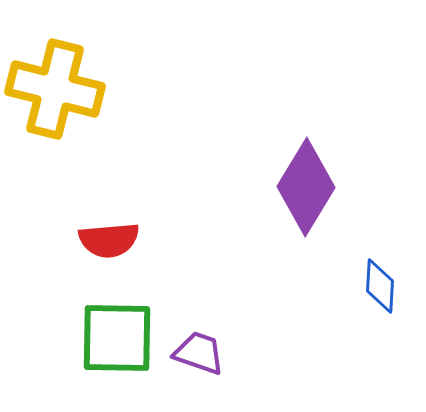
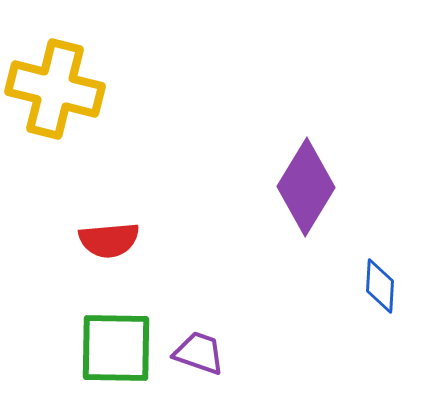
green square: moved 1 px left, 10 px down
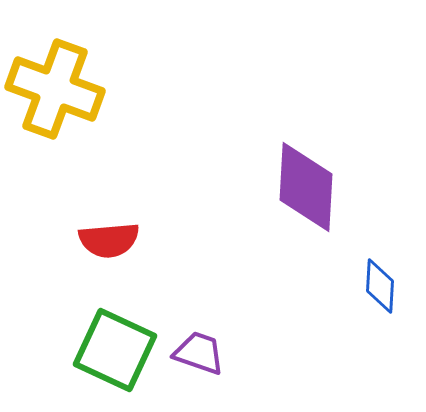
yellow cross: rotated 6 degrees clockwise
purple diamond: rotated 28 degrees counterclockwise
green square: moved 1 px left, 2 px down; rotated 24 degrees clockwise
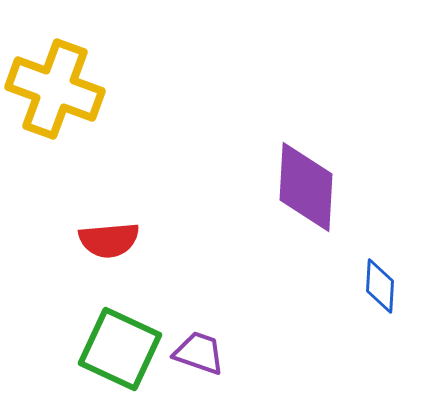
green square: moved 5 px right, 1 px up
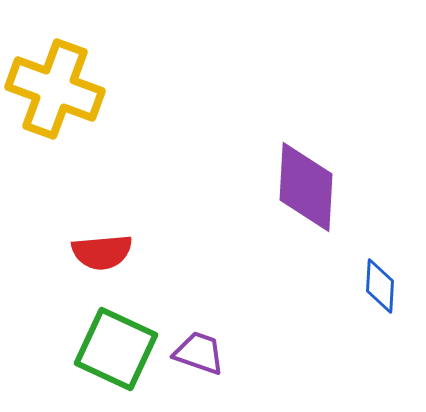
red semicircle: moved 7 px left, 12 px down
green square: moved 4 px left
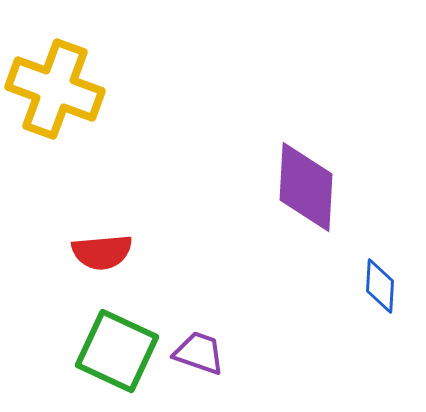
green square: moved 1 px right, 2 px down
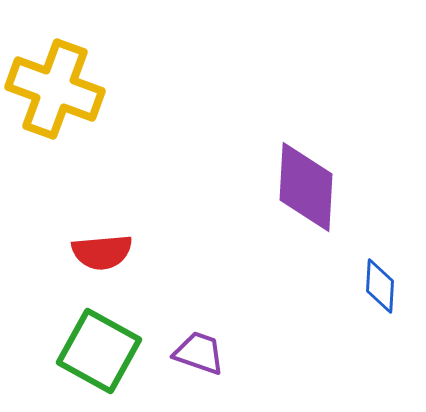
green square: moved 18 px left; rotated 4 degrees clockwise
